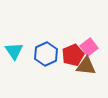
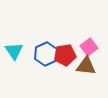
red pentagon: moved 8 px left; rotated 15 degrees clockwise
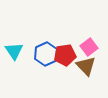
brown triangle: rotated 40 degrees clockwise
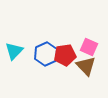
pink square: rotated 30 degrees counterclockwise
cyan triangle: rotated 18 degrees clockwise
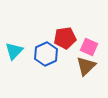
red pentagon: moved 17 px up
brown triangle: rotated 30 degrees clockwise
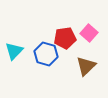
pink square: moved 14 px up; rotated 18 degrees clockwise
blue hexagon: rotated 20 degrees counterclockwise
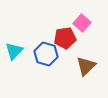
pink square: moved 7 px left, 10 px up
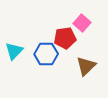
blue hexagon: rotated 15 degrees counterclockwise
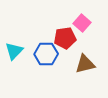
brown triangle: moved 1 px left, 2 px up; rotated 30 degrees clockwise
